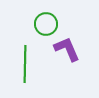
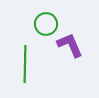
purple L-shape: moved 3 px right, 4 px up
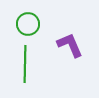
green circle: moved 18 px left
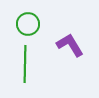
purple L-shape: rotated 8 degrees counterclockwise
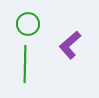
purple L-shape: rotated 100 degrees counterclockwise
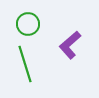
green line: rotated 18 degrees counterclockwise
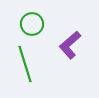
green circle: moved 4 px right
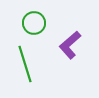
green circle: moved 2 px right, 1 px up
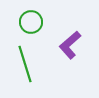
green circle: moved 3 px left, 1 px up
